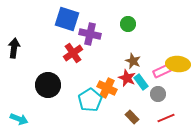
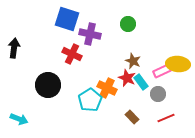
red cross: moved 1 px left, 1 px down; rotated 30 degrees counterclockwise
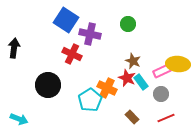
blue square: moved 1 px left, 1 px down; rotated 15 degrees clockwise
gray circle: moved 3 px right
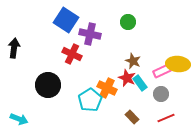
green circle: moved 2 px up
cyan rectangle: moved 1 px left, 1 px down
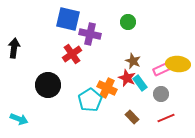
blue square: moved 2 px right, 1 px up; rotated 20 degrees counterclockwise
red cross: rotated 30 degrees clockwise
pink rectangle: moved 2 px up
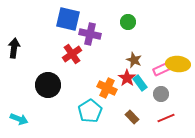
brown star: moved 1 px right, 1 px up
red star: rotated 12 degrees clockwise
cyan pentagon: moved 11 px down
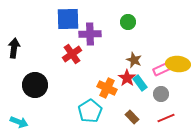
blue square: rotated 15 degrees counterclockwise
purple cross: rotated 15 degrees counterclockwise
black circle: moved 13 px left
cyan arrow: moved 3 px down
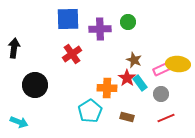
purple cross: moved 10 px right, 5 px up
orange cross: rotated 24 degrees counterclockwise
brown rectangle: moved 5 px left; rotated 32 degrees counterclockwise
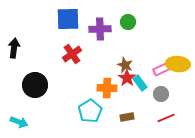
brown star: moved 9 px left, 5 px down
brown rectangle: rotated 24 degrees counterclockwise
